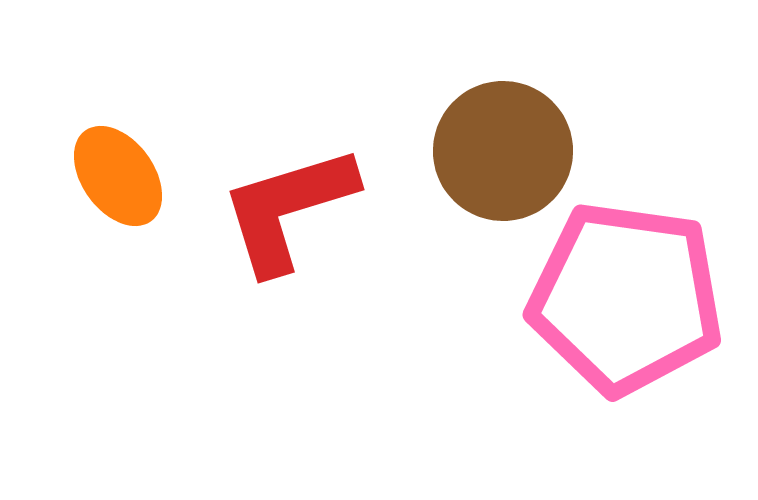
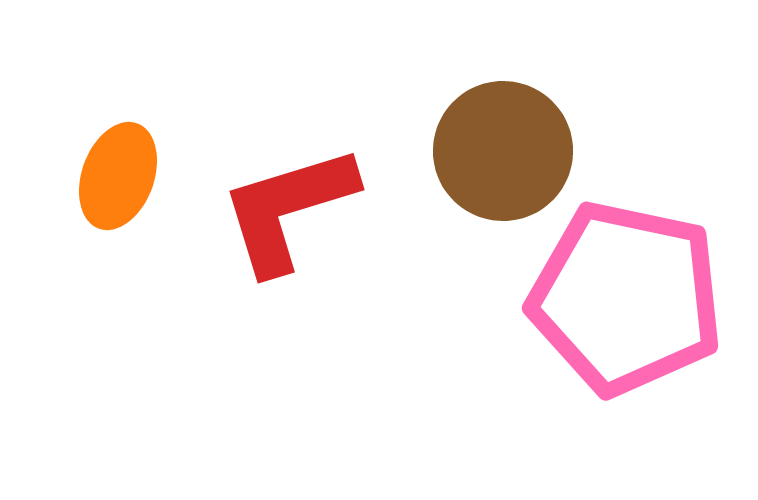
orange ellipse: rotated 56 degrees clockwise
pink pentagon: rotated 4 degrees clockwise
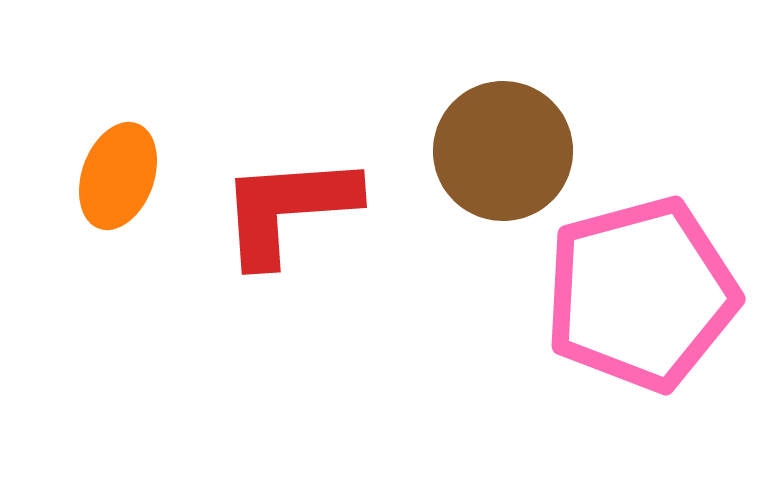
red L-shape: rotated 13 degrees clockwise
pink pentagon: moved 15 px right, 4 px up; rotated 27 degrees counterclockwise
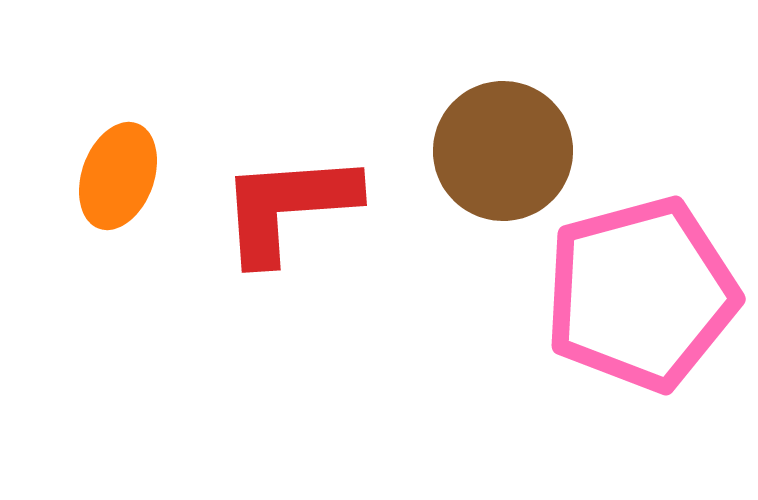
red L-shape: moved 2 px up
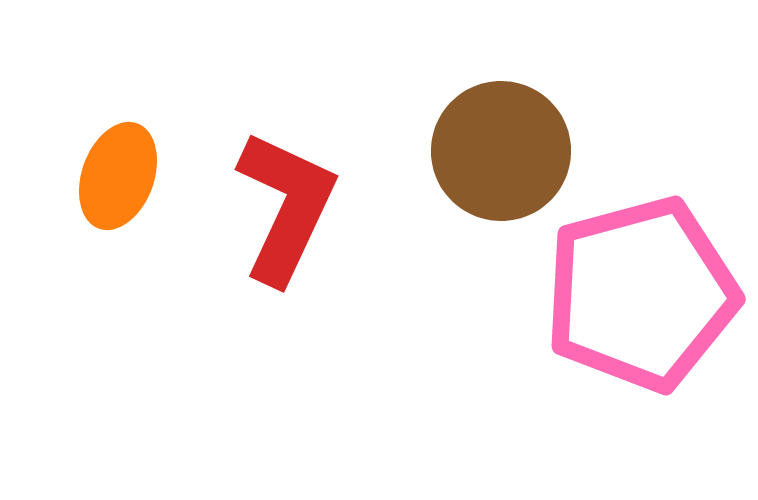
brown circle: moved 2 px left
red L-shape: moved 2 px left; rotated 119 degrees clockwise
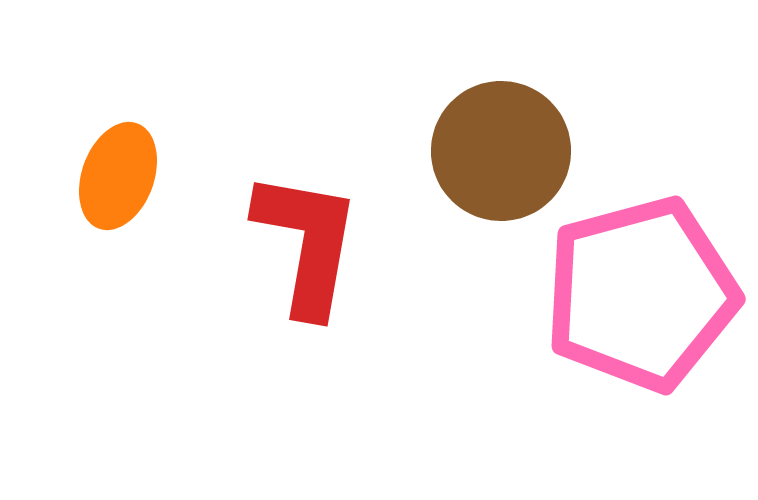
red L-shape: moved 21 px right, 36 px down; rotated 15 degrees counterclockwise
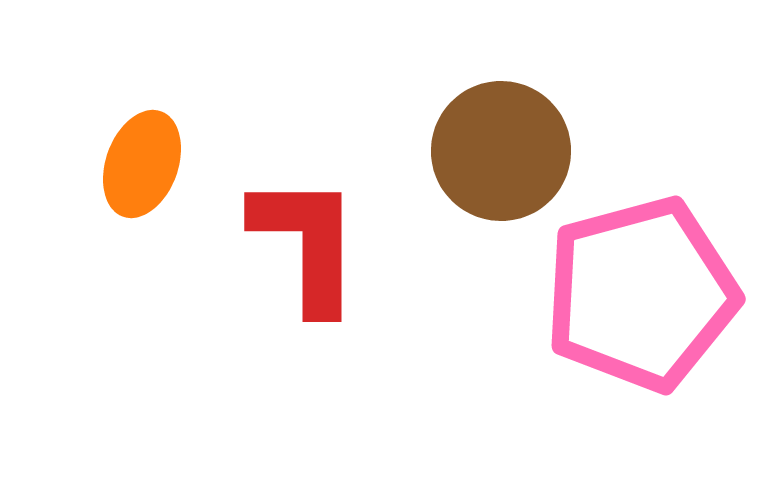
orange ellipse: moved 24 px right, 12 px up
red L-shape: rotated 10 degrees counterclockwise
